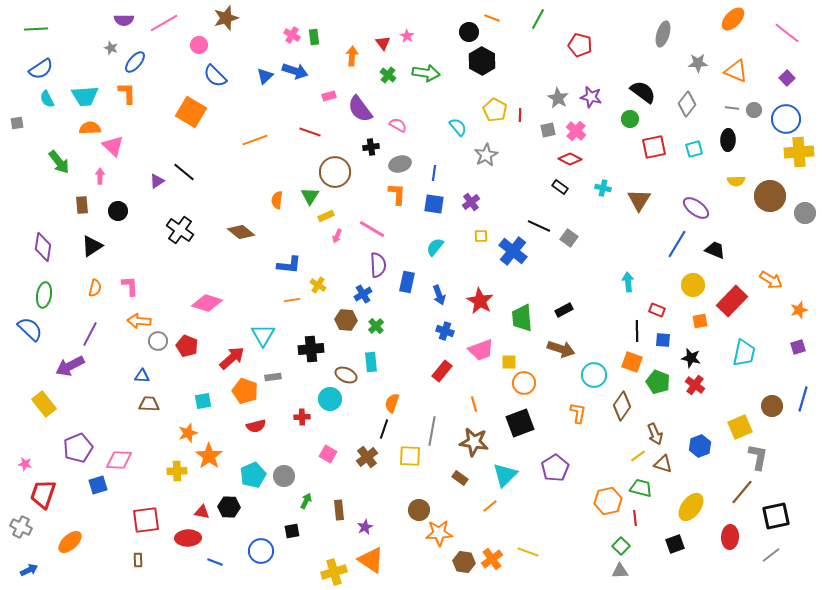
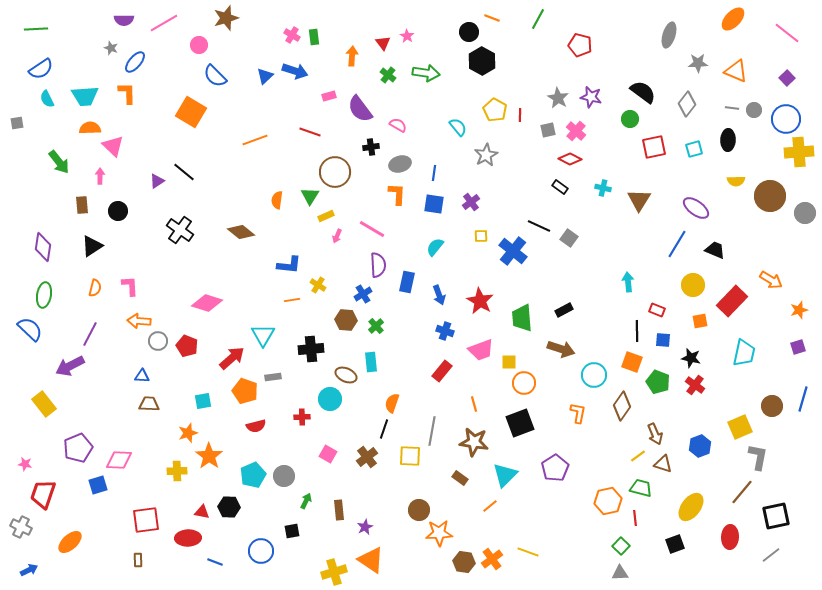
gray ellipse at (663, 34): moved 6 px right, 1 px down
gray triangle at (620, 571): moved 2 px down
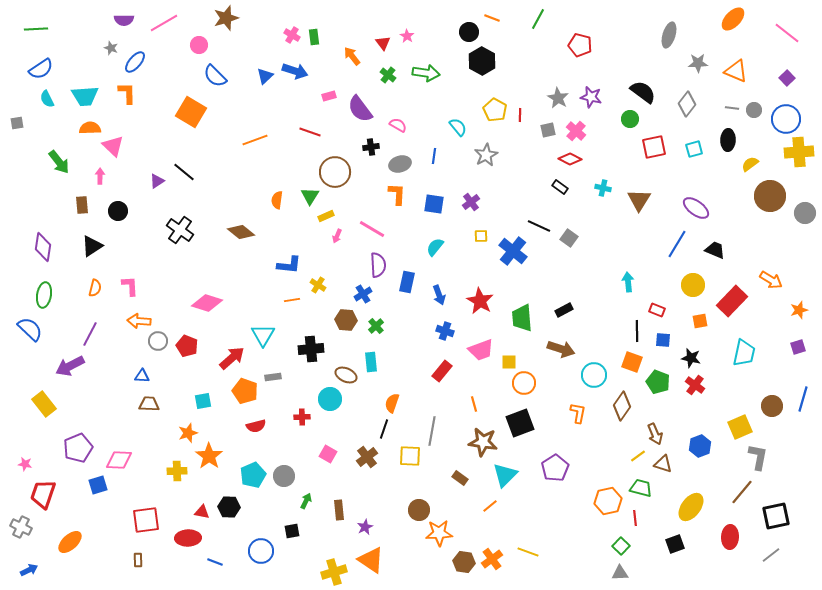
orange arrow at (352, 56): rotated 42 degrees counterclockwise
blue line at (434, 173): moved 17 px up
yellow semicircle at (736, 181): moved 14 px right, 17 px up; rotated 144 degrees clockwise
brown star at (474, 442): moved 9 px right
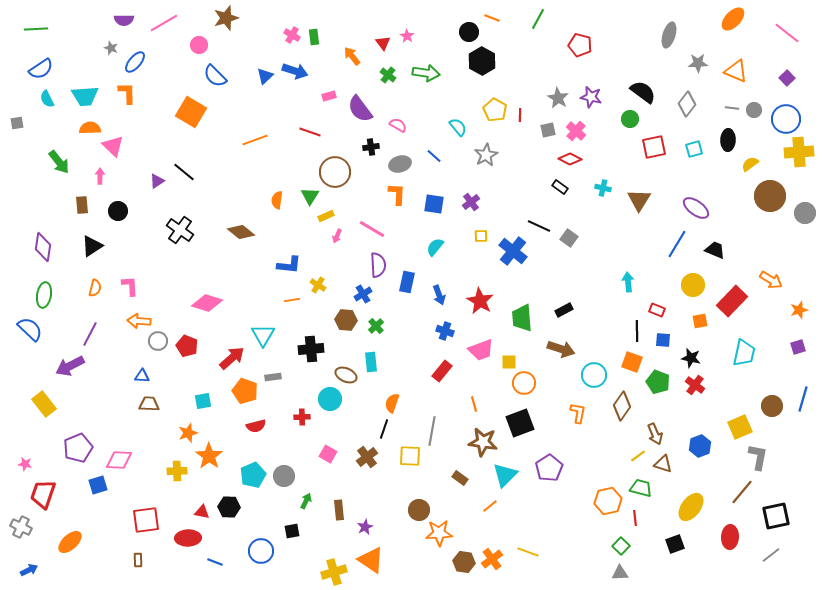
blue line at (434, 156): rotated 56 degrees counterclockwise
purple pentagon at (555, 468): moved 6 px left
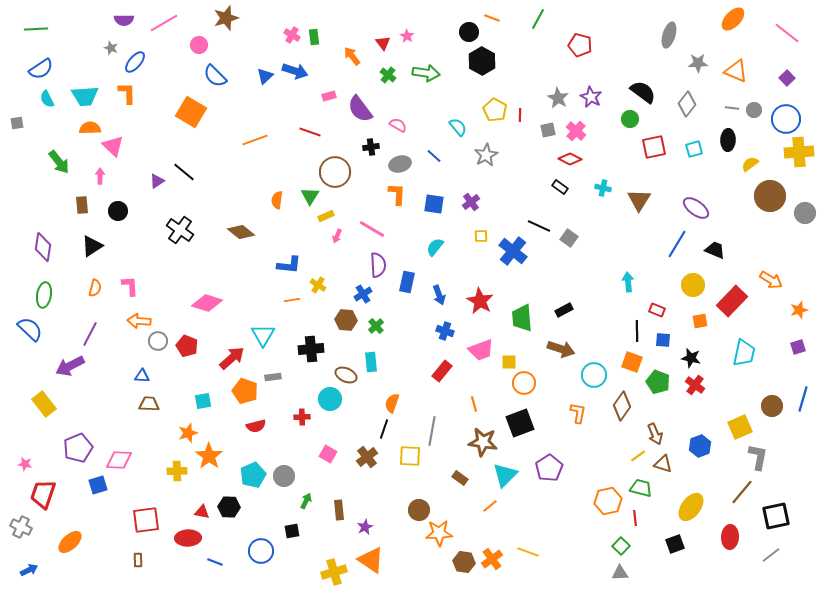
purple star at (591, 97): rotated 15 degrees clockwise
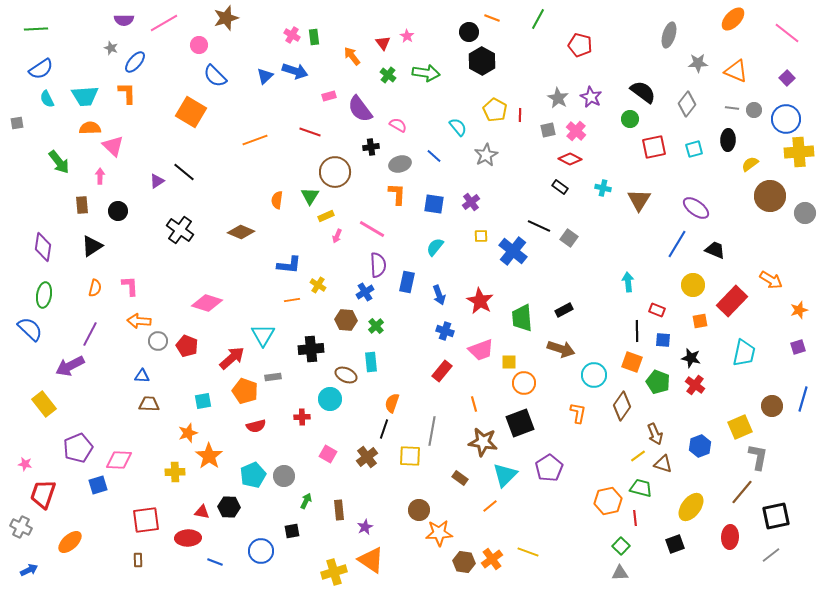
brown diamond at (241, 232): rotated 16 degrees counterclockwise
blue cross at (363, 294): moved 2 px right, 2 px up
yellow cross at (177, 471): moved 2 px left, 1 px down
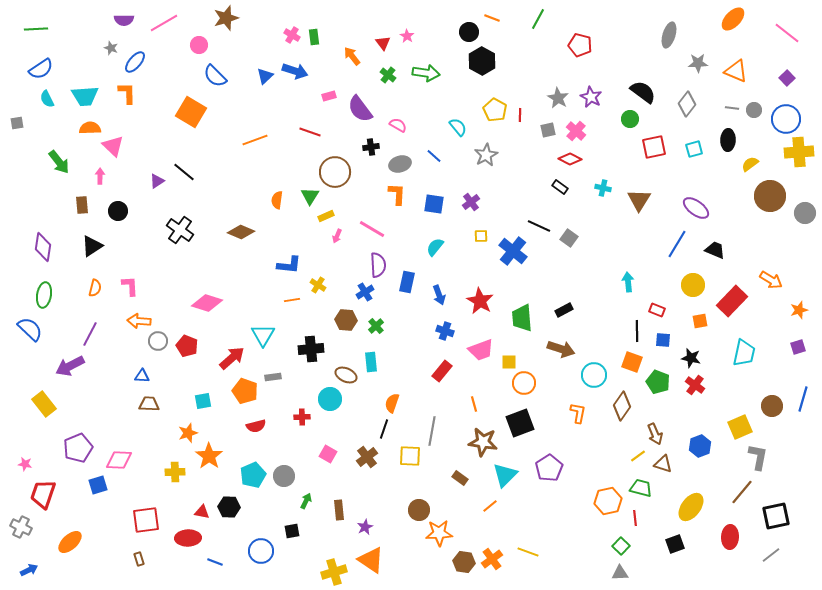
brown rectangle at (138, 560): moved 1 px right, 1 px up; rotated 16 degrees counterclockwise
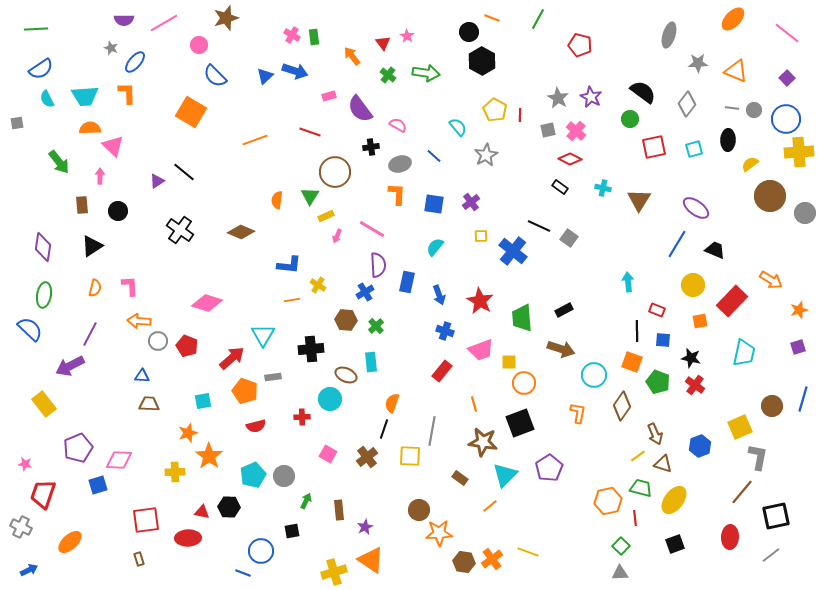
yellow ellipse at (691, 507): moved 17 px left, 7 px up
blue line at (215, 562): moved 28 px right, 11 px down
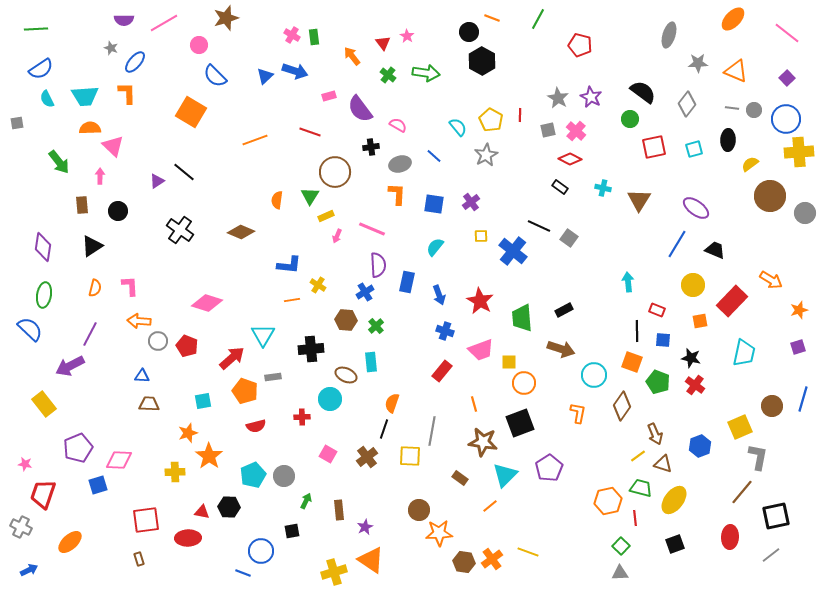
yellow pentagon at (495, 110): moved 4 px left, 10 px down
pink line at (372, 229): rotated 8 degrees counterclockwise
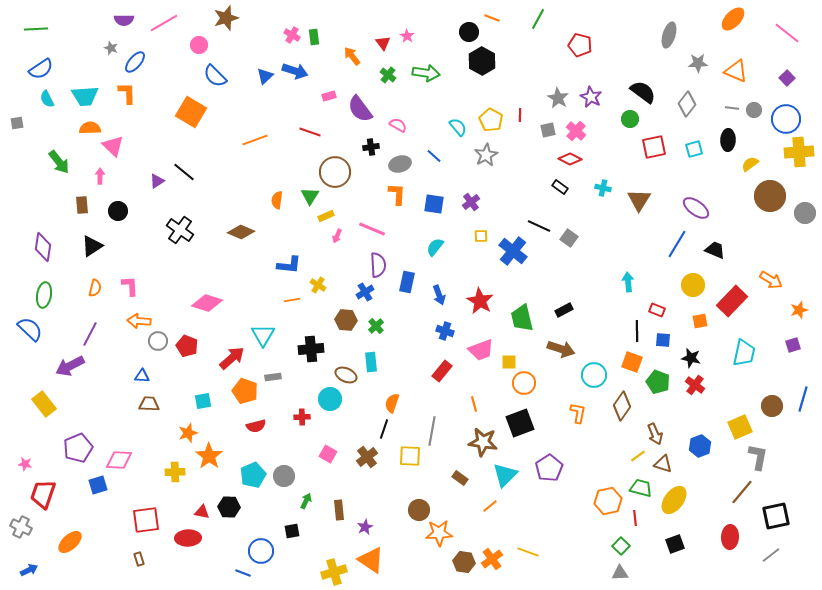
green trapezoid at (522, 318): rotated 8 degrees counterclockwise
purple square at (798, 347): moved 5 px left, 2 px up
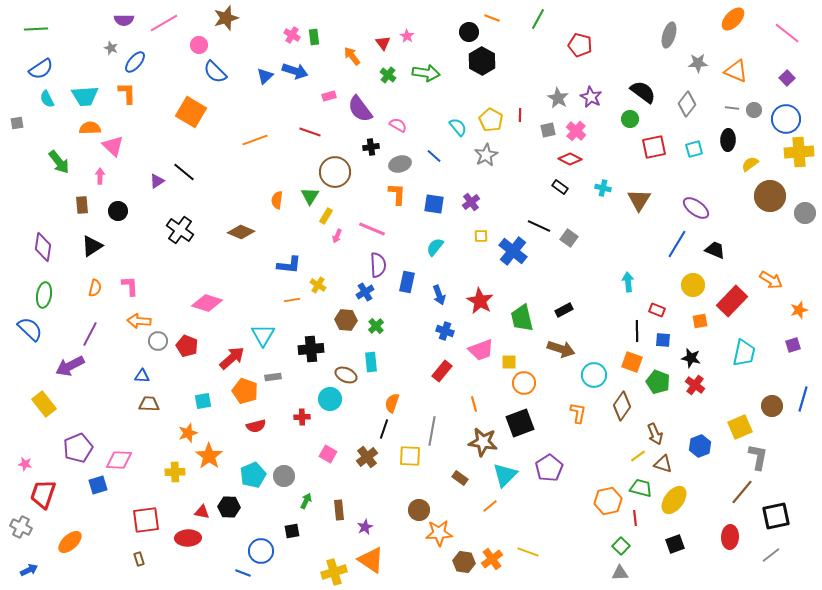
blue semicircle at (215, 76): moved 4 px up
yellow rectangle at (326, 216): rotated 35 degrees counterclockwise
